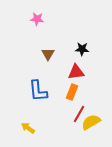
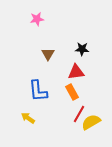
pink star: rotated 16 degrees counterclockwise
orange rectangle: rotated 49 degrees counterclockwise
yellow arrow: moved 10 px up
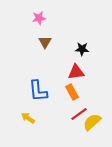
pink star: moved 2 px right, 1 px up
brown triangle: moved 3 px left, 12 px up
red line: rotated 24 degrees clockwise
yellow semicircle: moved 1 px right; rotated 12 degrees counterclockwise
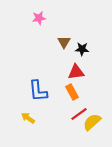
brown triangle: moved 19 px right
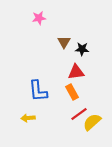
yellow arrow: rotated 40 degrees counterclockwise
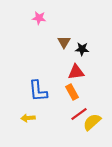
pink star: rotated 16 degrees clockwise
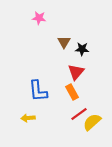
red triangle: rotated 42 degrees counterclockwise
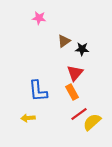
brown triangle: moved 1 px up; rotated 24 degrees clockwise
red triangle: moved 1 px left, 1 px down
